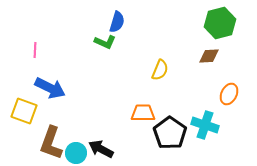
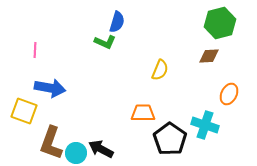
blue arrow: rotated 16 degrees counterclockwise
black pentagon: moved 6 px down
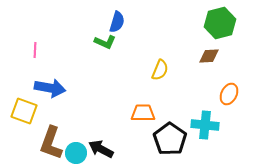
cyan cross: rotated 12 degrees counterclockwise
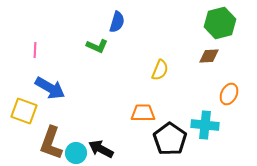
green L-shape: moved 8 px left, 4 px down
blue arrow: rotated 20 degrees clockwise
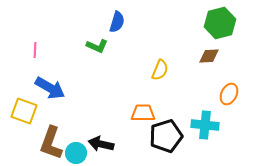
black pentagon: moved 4 px left, 3 px up; rotated 20 degrees clockwise
black arrow: moved 5 px up; rotated 15 degrees counterclockwise
